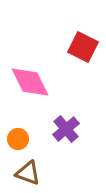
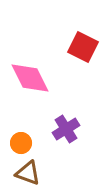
pink diamond: moved 4 px up
purple cross: rotated 8 degrees clockwise
orange circle: moved 3 px right, 4 px down
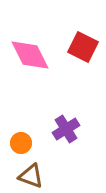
pink diamond: moved 23 px up
brown triangle: moved 3 px right, 3 px down
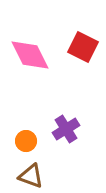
orange circle: moved 5 px right, 2 px up
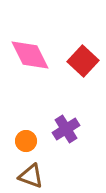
red square: moved 14 px down; rotated 16 degrees clockwise
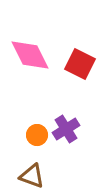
red square: moved 3 px left, 3 px down; rotated 16 degrees counterclockwise
orange circle: moved 11 px right, 6 px up
brown triangle: moved 1 px right
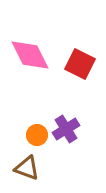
brown triangle: moved 5 px left, 8 px up
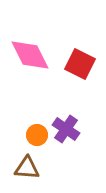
purple cross: rotated 24 degrees counterclockwise
brown triangle: rotated 16 degrees counterclockwise
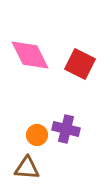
purple cross: rotated 20 degrees counterclockwise
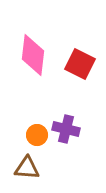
pink diamond: moved 3 px right; rotated 33 degrees clockwise
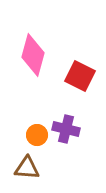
pink diamond: rotated 9 degrees clockwise
red square: moved 12 px down
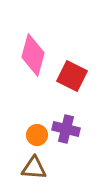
red square: moved 8 px left
brown triangle: moved 7 px right
